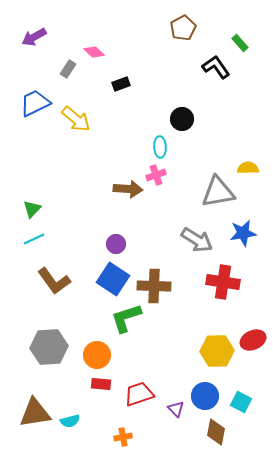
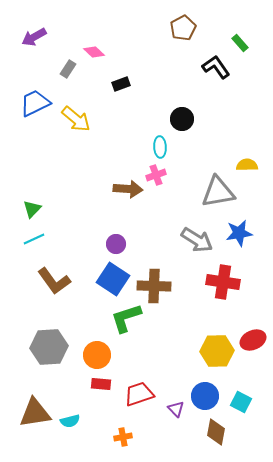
yellow semicircle: moved 1 px left, 3 px up
blue star: moved 4 px left
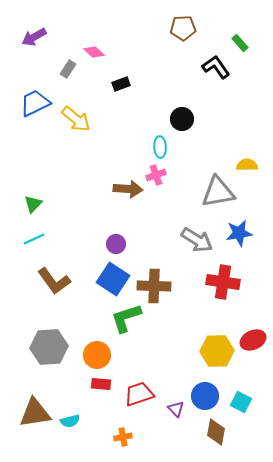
brown pentagon: rotated 25 degrees clockwise
green triangle: moved 1 px right, 5 px up
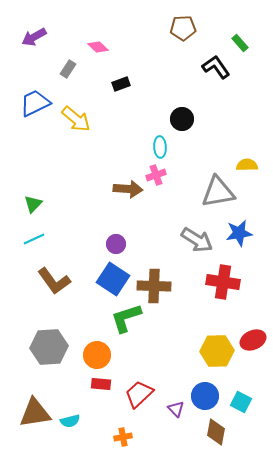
pink diamond: moved 4 px right, 5 px up
red trapezoid: rotated 24 degrees counterclockwise
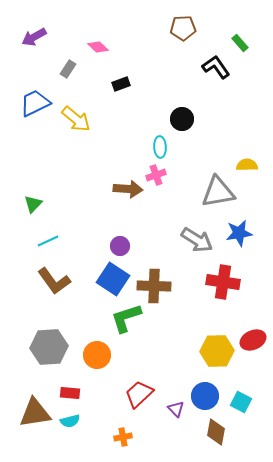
cyan line: moved 14 px right, 2 px down
purple circle: moved 4 px right, 2 px down
red rectangle: moved 31 px left, 9 px down
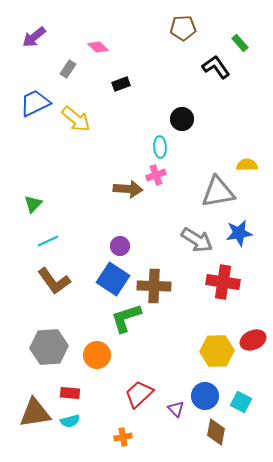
purple arrow: rotated 10 degrees counterclockwise
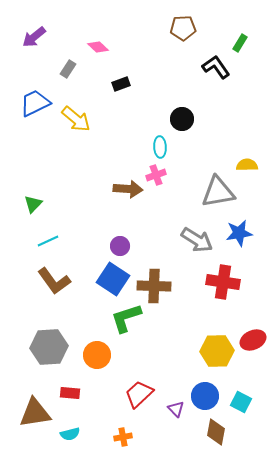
green rectangle: rotated 72 degrees clockwise
cyan semicircle: moved 13 px down
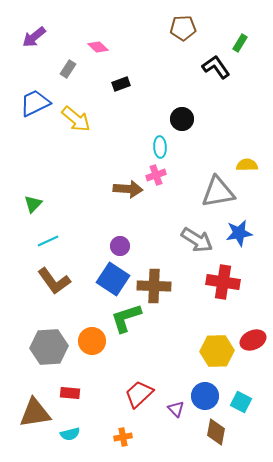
orange circle: moved 5 px left, 14 px up
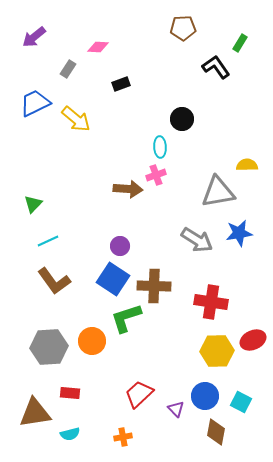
pink diamond: rotated 40 degrees counterclockwise
red cross: moved 12 px left, 20 px down
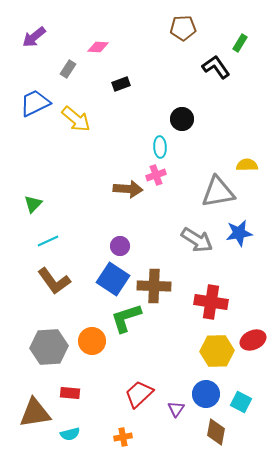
blue circle: moved 1 px right, 2 px up
purple triangle: rotated 18 degrees clockwise
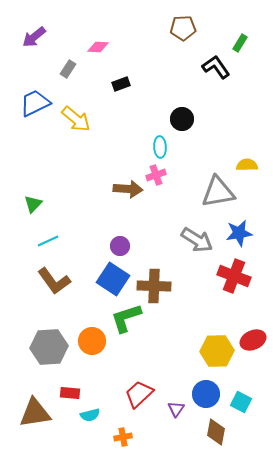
red cross: moved 23 px right, 26 px up; rotated 12 degrees clockwise
cyan semicircle: moved 20 px right, 19 px up
